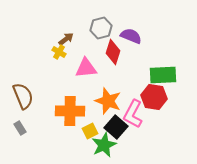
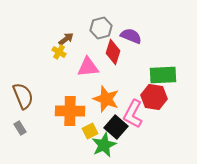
pink triangle: moved 2 px right, 1 px up
orange star: moved 2 px left, 2 px up
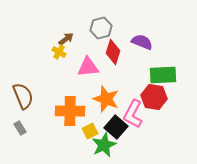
purple semicircle: moved 11 px right, 6 px down
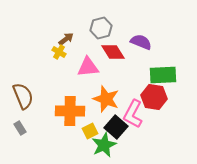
purple semicircle: moved 1 px left
red diamond: rotated 50 degrees counterclockwise
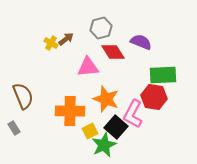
yellow cross: moved 8 px left, 9 px up
gray rectangle: moved 6 px left
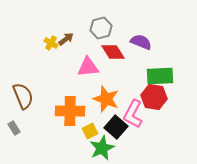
green rectangle: moved 3 px left, 1 px down
green star: moved 2 px left, 3 px down
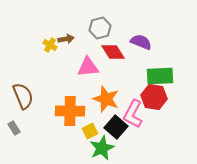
gray hexagon: moved 1 px left
brown arrow: rotated 28 degrees clockwise
yellow cross: moved 1 px left, 2 px down
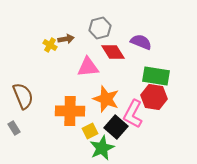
green rectangle: moved 4 px left; rotated 12 degrees clockwise
